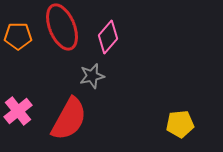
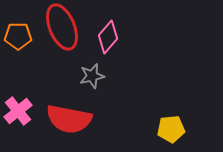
red semicircle: rotated 72 degrees clockwise
yellow pentagon: moved 9 px left, 5 px down
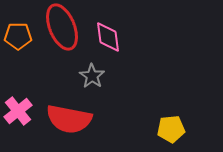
pink diamond: rotated 48 degrees counterclockwise
gray star: rotated 25 degrees counterclockwise
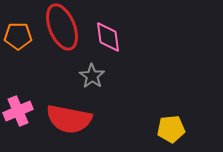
pink cross: rotated 16 degrees clockwise
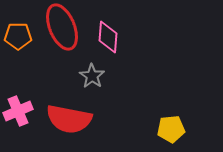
pink diamond: rotated 12 degrees clockwise
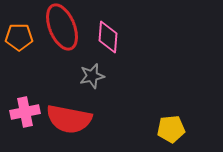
orange pentagon: moved 1 px right, 1 px down
gray star: rotated 25 degrees clockwise
pink cross: moved 7 px right, 1 px down; rotated 12 degrees clockwise
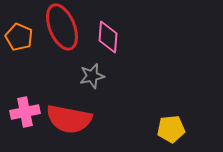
orange pentagon: rotated 24 degrees clockwise
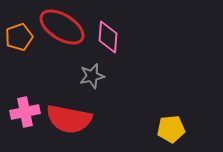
red ellipse: rotated 36 degrees counterclockwise
orange pentagon: rotated 28 degrees clockwise
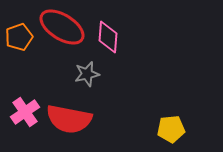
gray star: moved 5 px left, 2 px up
pink cross: rotated 24 degrees counterclockwise
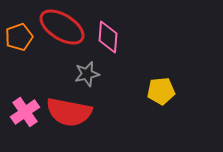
red semicircle: moved 7 px up
yellow pentagon: moved 10 px left, 38 px up
